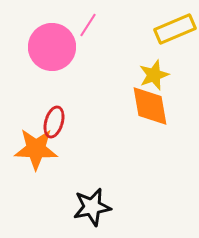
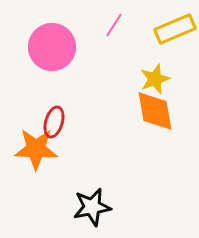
pink line: moved 26 px right
yellow star: moved 1 px right, 4 px down
orange diamond: moved 5 px right, 5 px down
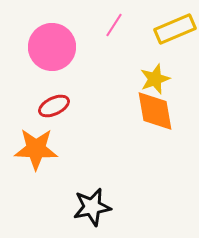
red ellipse: moved 16 px up; rotated 48 degrees clockwise
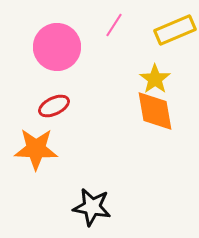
yellow rectangle: moved 1 px down
pink circle: moved 5 px right
yellow star: rotated 16 degrees counterclockwise
black star: rotated 21 degrees clockwise
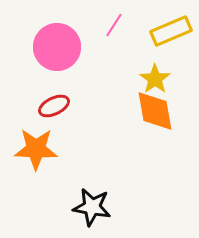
yellow rectangle: moved 4 px left, 1 px down
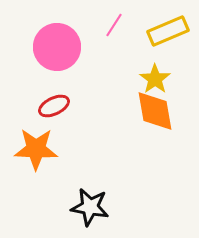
yellow rectangle: moved 3 px left
black star: moved 2 px left
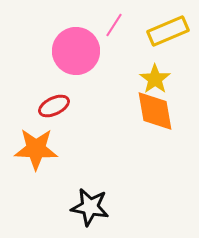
pink circle: moved 19 px right, 4 px down
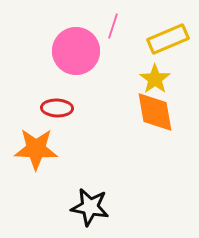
pink line: moved 1 px left, 1 px down; rotated 15 degrees counterclockwise
yellow rectangle: moved 8 px down
red ellipse: moved 3 px right, 2 px down; rotated 28 degrees clockwise
orange diamond: moved 1 px down
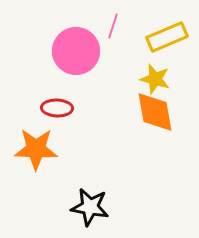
yellow rectangle: moved 1 px left, 2 px up
yellow star: rotated 20 degrees counterclockwise
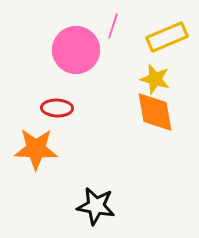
pink circle: moved 1 px up
black star: moved 6 px right, 1 px up
